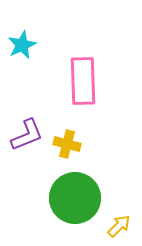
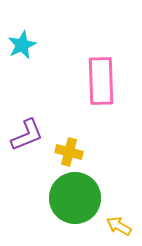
pink rectangle: moved 18 px right
yellow cross: moved 2 px right, 8 px down
yellow arrow: rotated 105 degrees counterclockwise
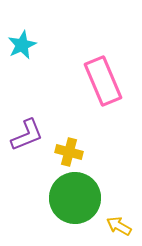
pink rectangle: moved 2 px right; rotated 21 degrees counterclockwise
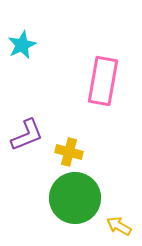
pink rectangle: rotated 33 degrees clockwise
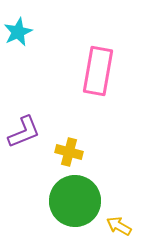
cyan star: moved 4 px left, 13 px up
pink rectangle: moved 5 px left, 10 px up
purple L-shape: moved 3 px left, 3 px up
green circle: moved 3 px down
